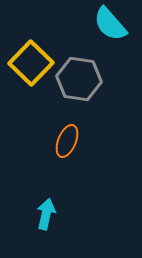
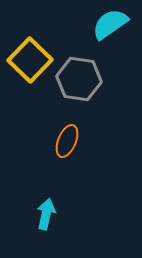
cyan semicircle: rotated 96 degrees clockwise
yellow square: moved 1 px left, 3 px up
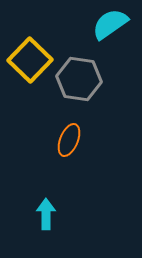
orange ellipse: moved 2 px right, 1 px up
cyan arrow: rotated 12 degrees counterclockwise
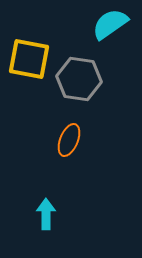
yellow square: moved 1 px left, 1 px up; rotated 33 degrees counterclockwise
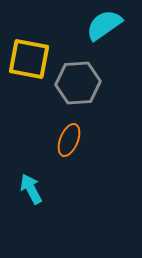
cyan semicircle: moved 6 px left, 1 px down
gray hexagon: moved 1 px left, 4 px down; rotated 12 degrees counterclockwise
cyan arrow: moved 15 px left, 25 px up; rotated 28 degrees counterclockwise
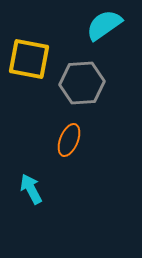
gray hexagon: moved 4 px right
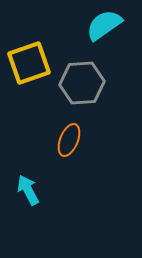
yellow square: moved 4 px down; rotated 30 degrees counterclockwise
cyan arrow: moved 3 px left, 1 px down
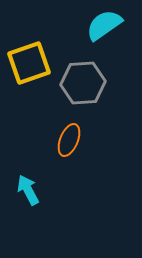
gray hexagon: moved 1 px right
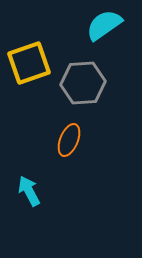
cyan arrow: moved 1 px right, 1 px down
